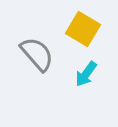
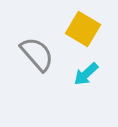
cyan arrow: rotated 12 degrees clockwise
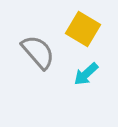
gray semicircle: moved 1 px right, 2 px up
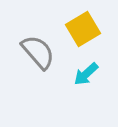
yellow square: rotated 28 degrees clockwise
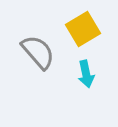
cyan arrow: rotated 60 degrees counterclockwise
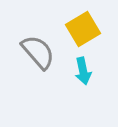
cyan arrow: moved 3 px left, 3 px up
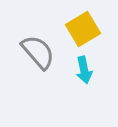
cyan arrow: moved 1 px right, 1 px up
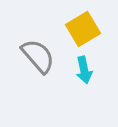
gray semicircle: moved 4 px down
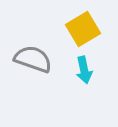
gray semicircle: moved 5 px left, 3 px down; rotated 30 degrees counterclockwise
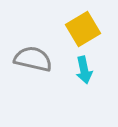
gray semicircle: rotated 6 degrees counterclockwise
